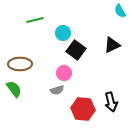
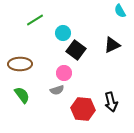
green line: rotated 18 degrees counterclockwise
green semicircle: moved 8 px right, 6 px down
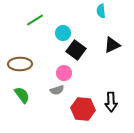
cyan semicircle: moved 19 px left; rotated 24 degrees clockwise
black arrow: rotated 12 degrees clockwise
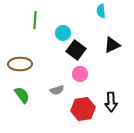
green line: rotated 54 degrees counterclockwise
pink circle: moved 16 px right, 1 px down
red hexagon: rotated 15 degrees counterclockwise
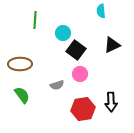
gray semicircle: moved 5 px up
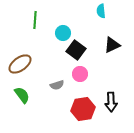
brown ellipse: rotated 35 degrees counterclockwise
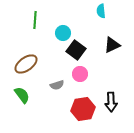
brown ellipse: moved 6 px right
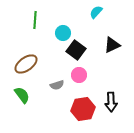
cyan semicircle: moved 5 px left, 1 px down; rotated 48 degrees clockwise
pink circle: moved 1 px left, 1 px down
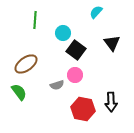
black triangle: moved 2 px up; rotated 42 degrees counterclockwise
pink circle: moved 4 px left
green semicircle: moved 3 px left, 3 px up
red hexagon: rotated 20 degrees clockwise
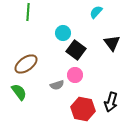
green line: moved 7 px left, 8 px up
black arrow: rotated 18 degrees clockwise
